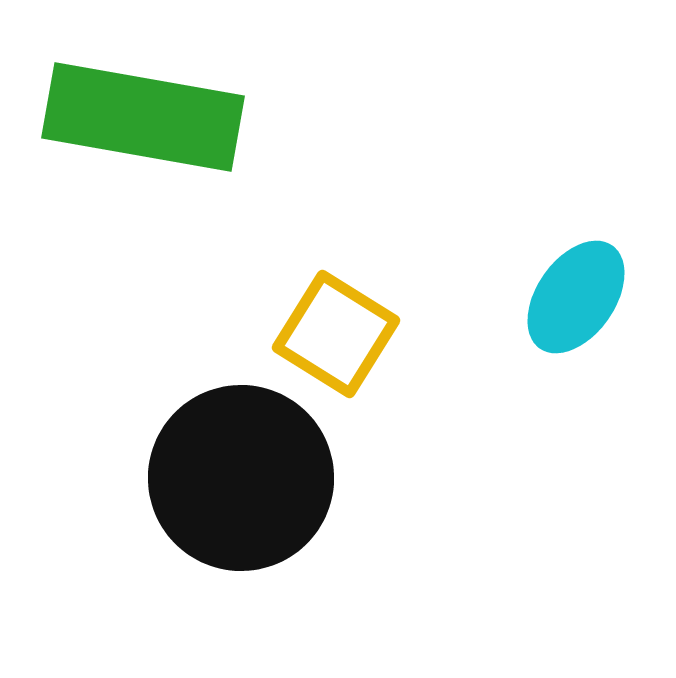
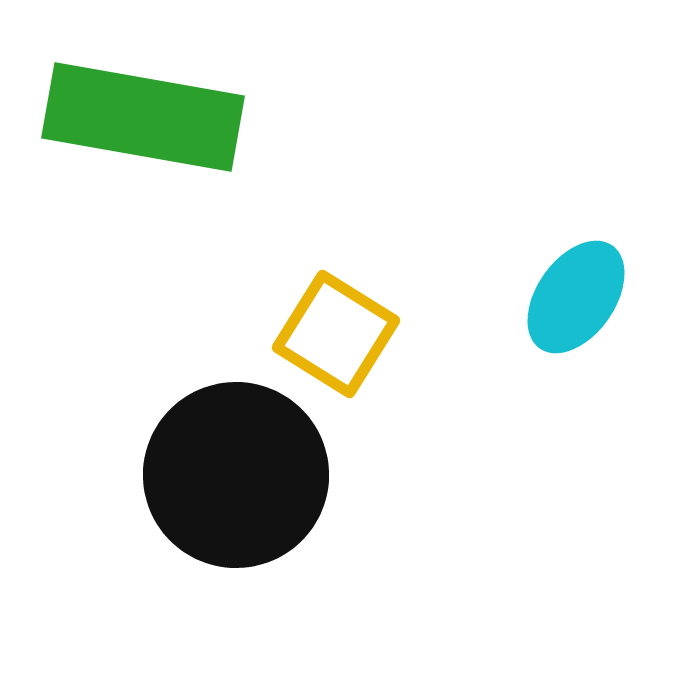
black circle: moved 5 px left, 3 px up
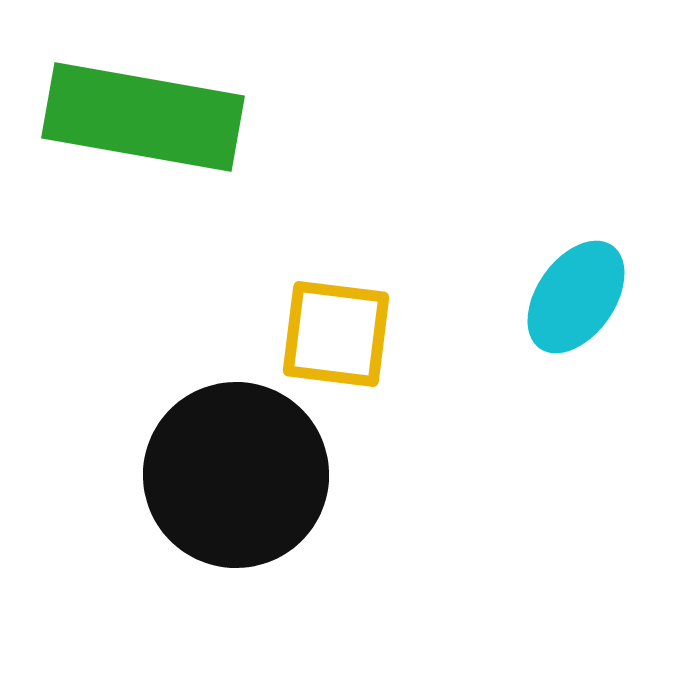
yellow square: rotated 25 degrees counterclockwise
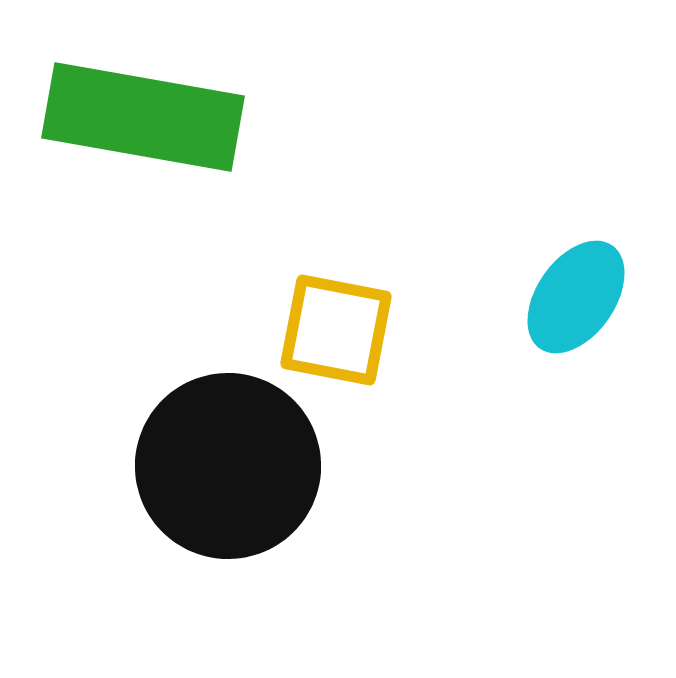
yellow square: moved 4 px up; rotated 4 degrees clockwise
black circle: moved 8 px left, 9 px up
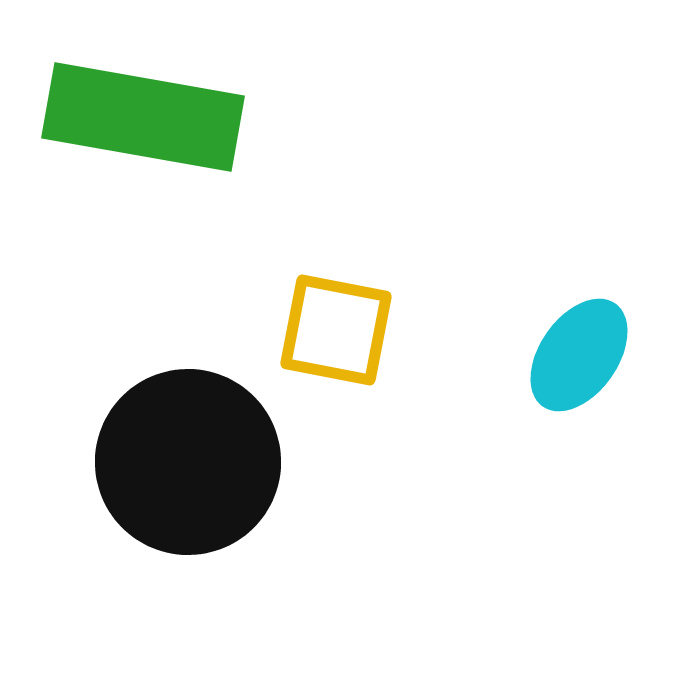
cyan ellipse: moved 3 px right, 58 px down
black circle: moved 40 px left, 4 px up
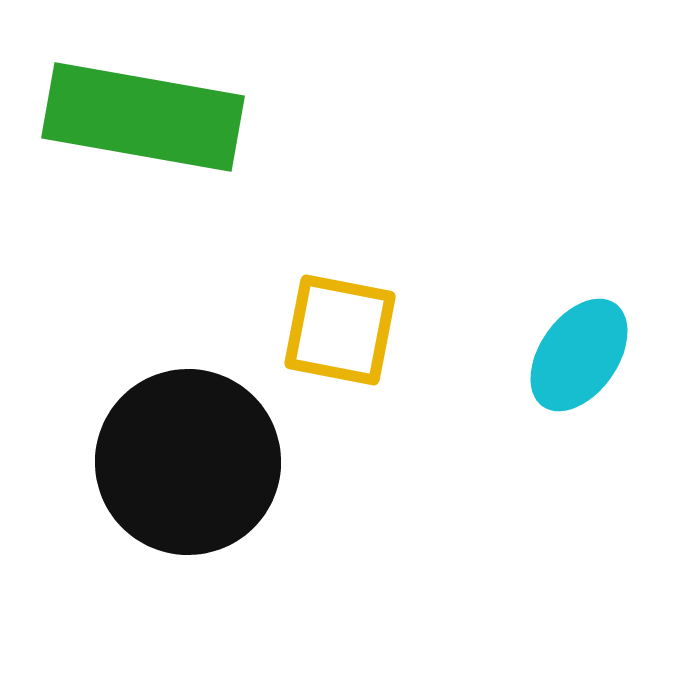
yellow square: moved 4 px right
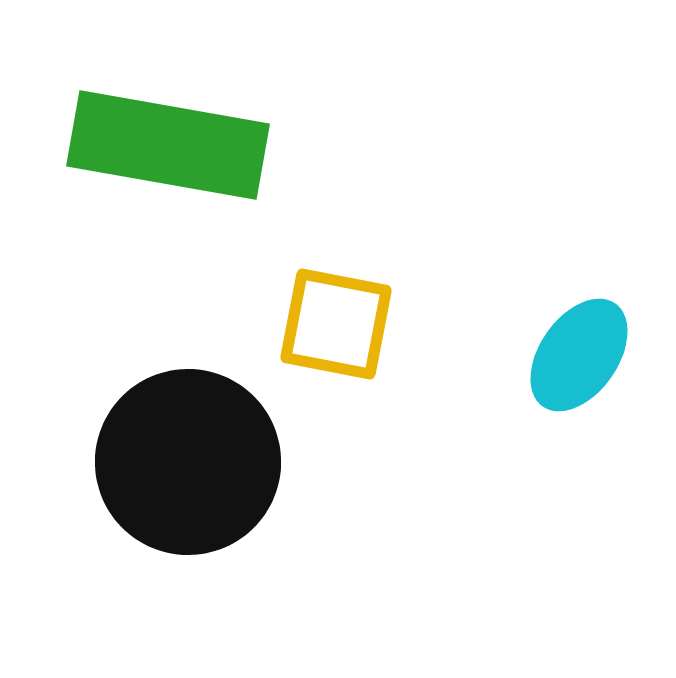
green rectangle: moved 25 px right, 28 px down
yellow square: moved 4 px left, 6 px up
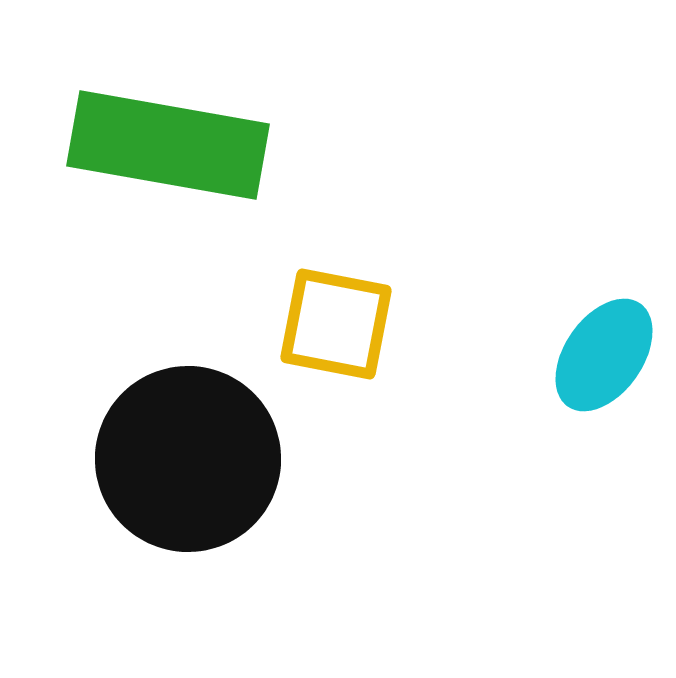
cyan ellipse: moved 25 px right
black circle: moved 3 px up
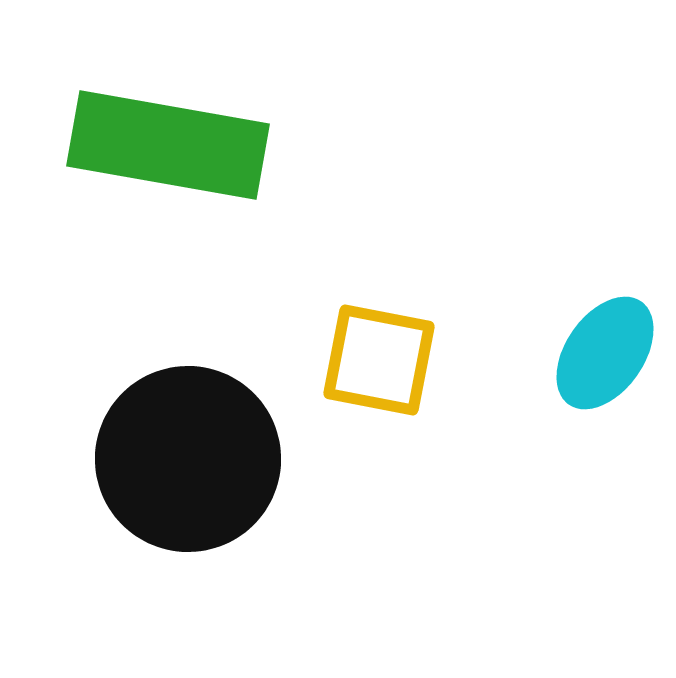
yellow square: moved 43 px right, 36 px down
cyan ellipse: moved 1 px right, 2 px up
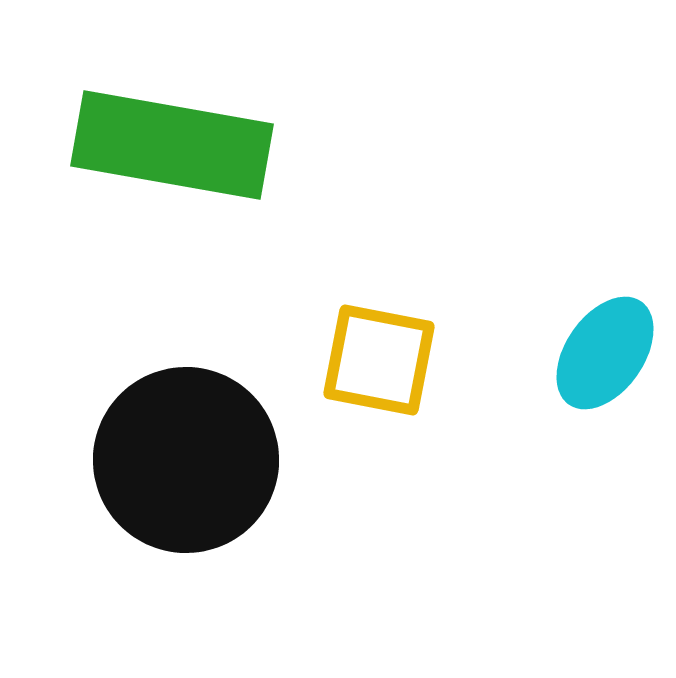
green rectangle: moved 4 px right
black circle: moved 2 px left, 1 px down
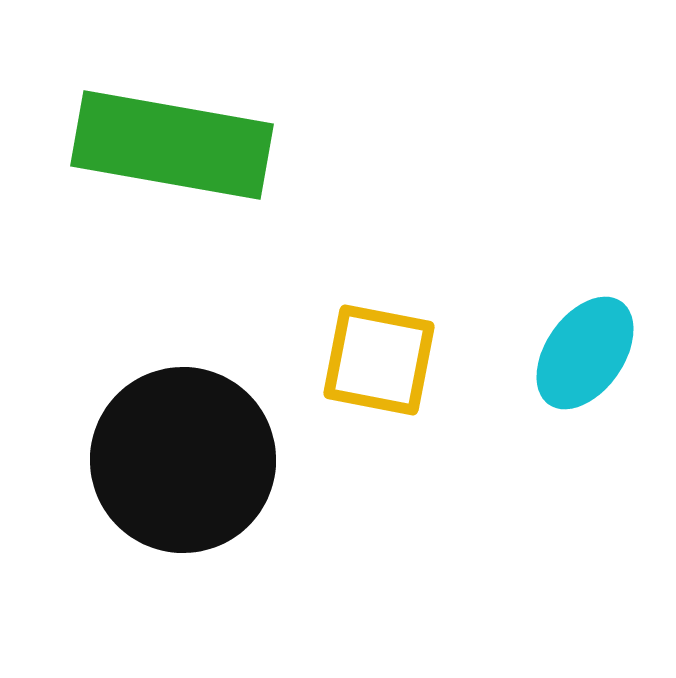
cyan ellipse: moved 20 px left
black circle: moved 3 px left
